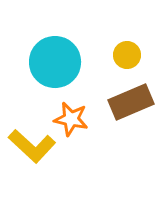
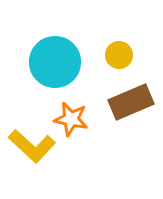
yellow circle: moved 8 px left
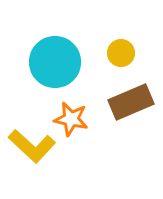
yellow circle: moved 2 px right, 2 px up
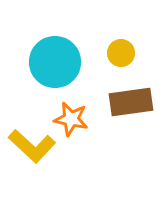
brown rectangle: rotated 15 degrees clockwise
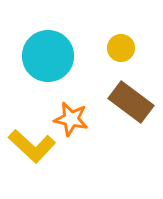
yellow circle: moved 5 px up
cyan circle: moved 7 px left, 6 px up
brown rectangle: rotated 45 degrees clockwise
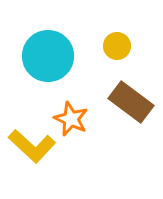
yellow circle: moved 4 px left, 2 px up
orange star: rotated 12 degrees clockwise
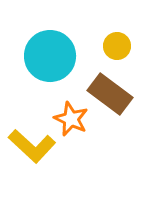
cyan circle: moved 2 px right
brown rectangle: moved 21 px left, 8 px up
